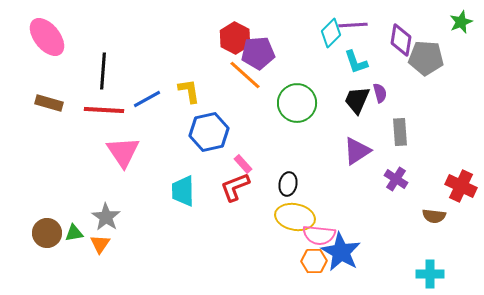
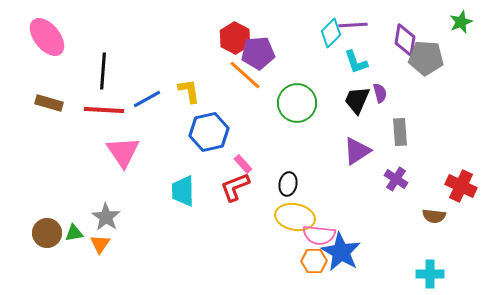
purple diamond: moved 4 px right
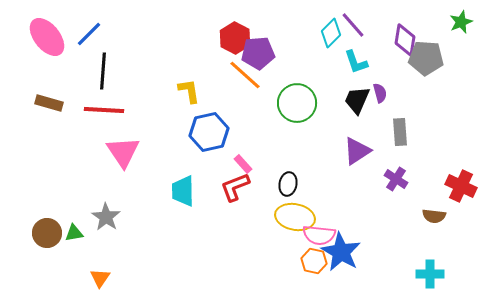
purple line: rotated 52 degrees clockwise
blue line: moved 58 px left, 65 px up; rotated 16 degrees counterclockwise
orange triangle: moved 34 px down
orange hexagon: rotated 15 degrees clockwise
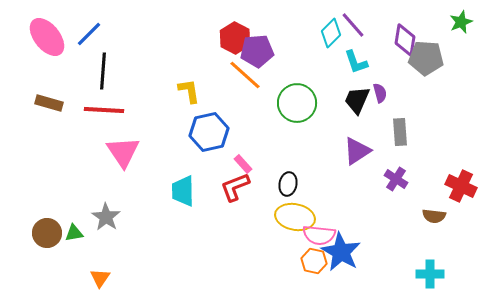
purple pentagon: moved 1 px left, 2 px up
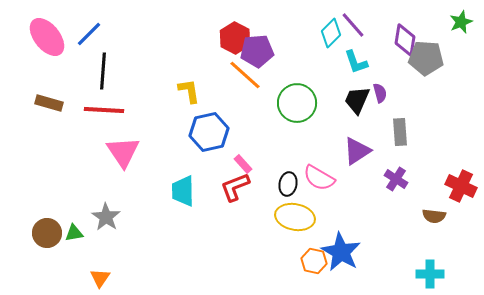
pink semicircle: moved 57 px up; rotated 24 degrees clockwise
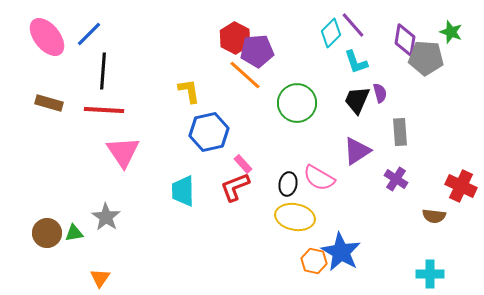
green star: moved 10 px left, 10 px down; rotated 30 degrees counterclockwise
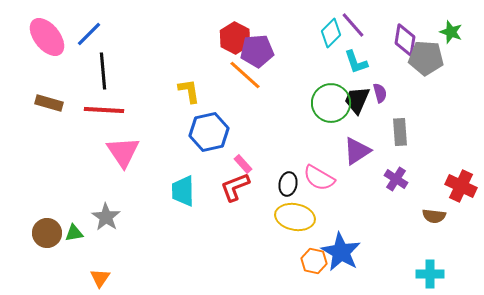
black line: rotated 9 degrees counterclockwise
green circle: moved 34 px right
